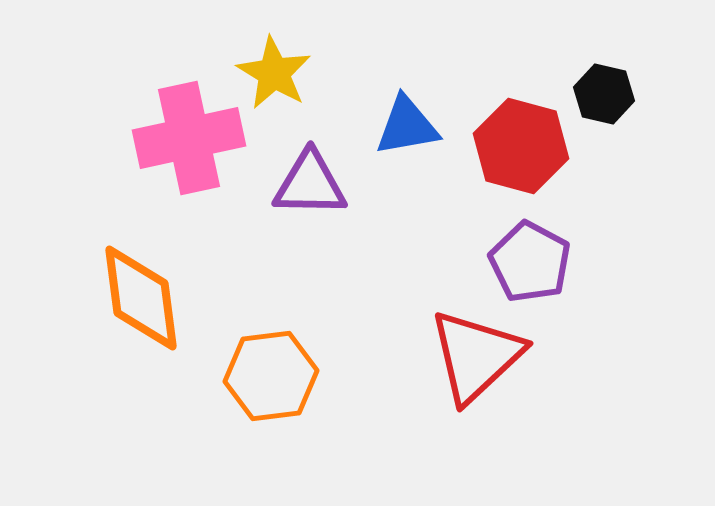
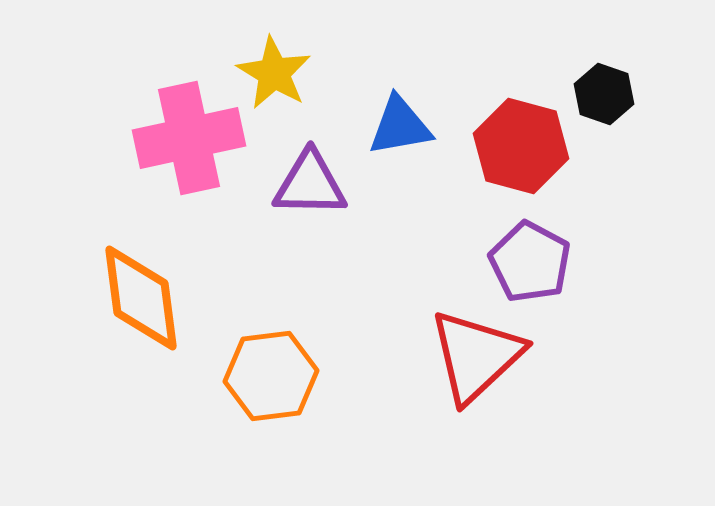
black hexagon: rotated 6 degrees clockwise
blue triangle: moved 7 px left
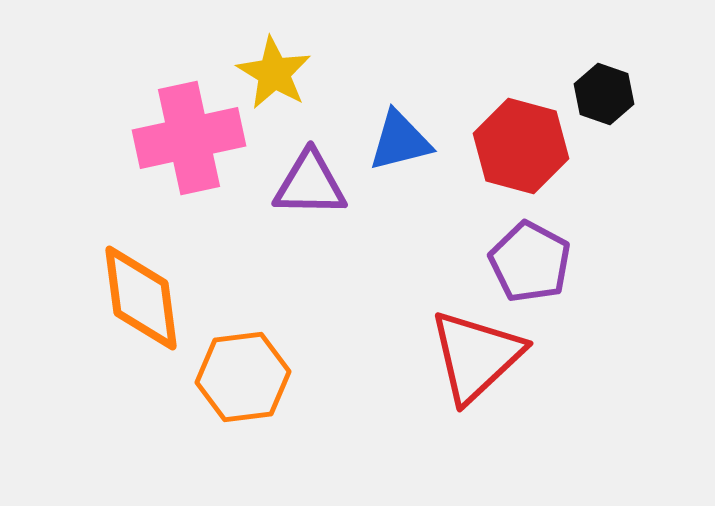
blue triangle: moved 15 px down; rotated 4 degrees counterclockwise
orange hexagon: moved 28 px left, 1 px down
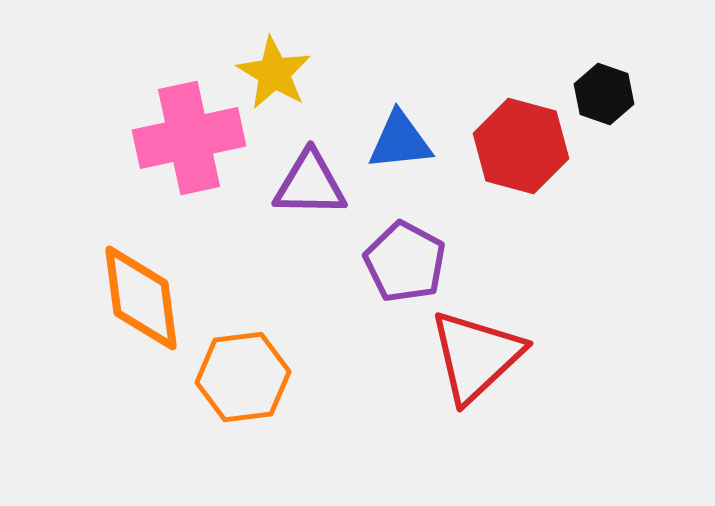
blue triangle: rotated 8 degrees clockwise
purple pentagon: moved 125 px left
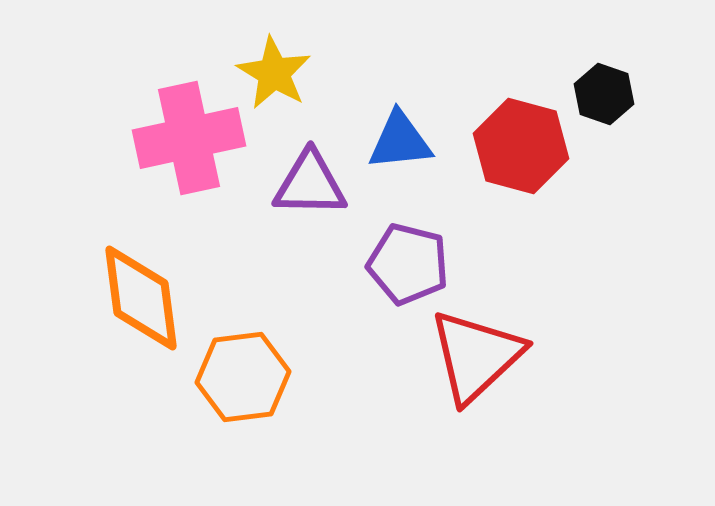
purple pentagon: moved 3 px right, 2 px down; rotated 14 degrees counterclockwise
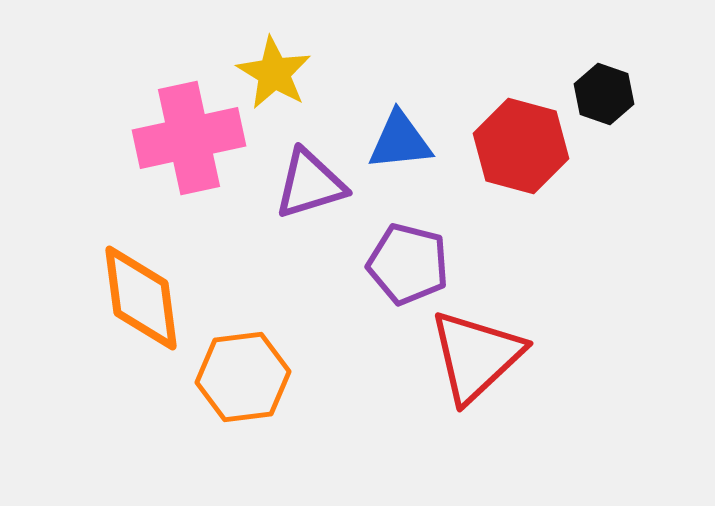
purple triangle: rotated 18 degrees counterclockwise
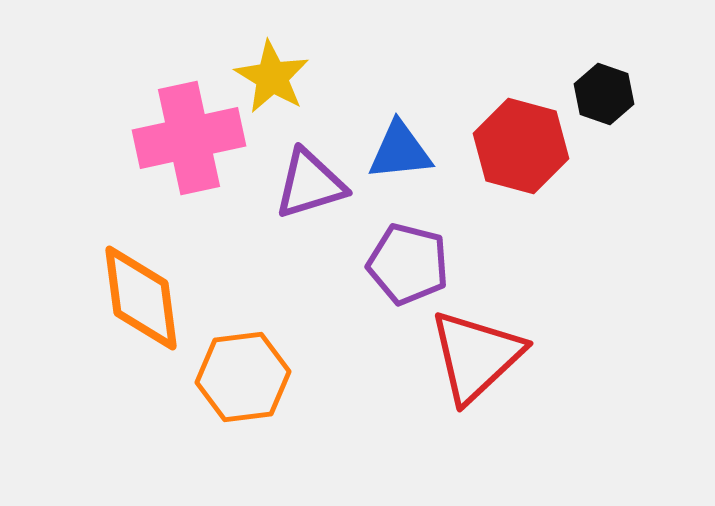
yellow star: moved 2 px left, 4 px down
blue triangle: moved 10 px down
